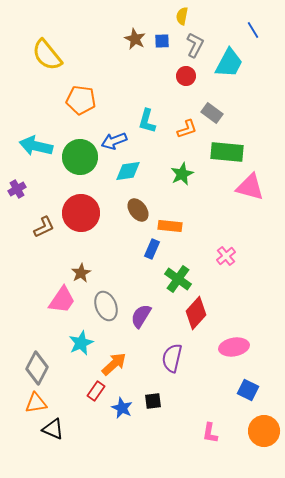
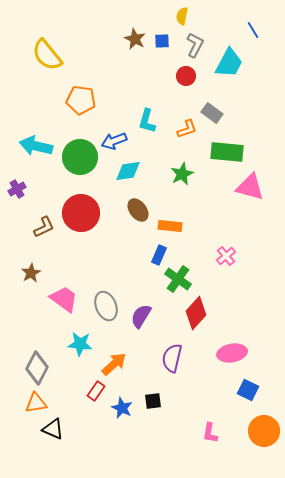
blue rectangle at (152, 249): moved 7 px right, 6 px down
brown star at (81, 273): moved 50 px left
pink trapezoid at (62, 300): moved 2 px right, 1 px up; rotated 88 degrees counterclockwise
cyan star at (81, 343): moved 1 px left, 1 px down; rotated 30 degrees clockwise
pink ellipse at (234, 347): moved 2 px left, 6 px down
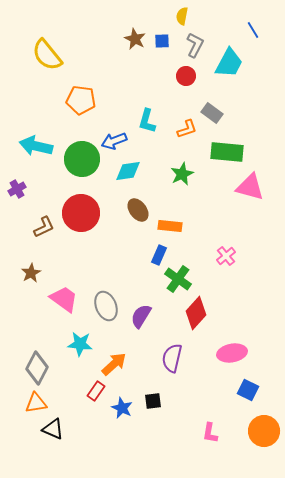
green circle at (80, 157): moved 2 px right, 2 px down
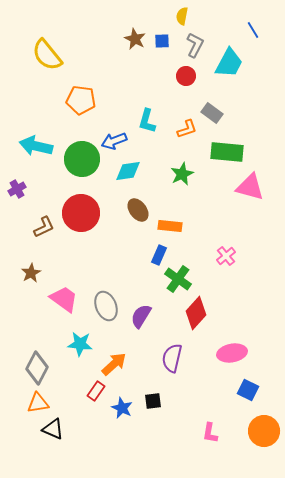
orange triangle at (36, 403): moved 2 px right
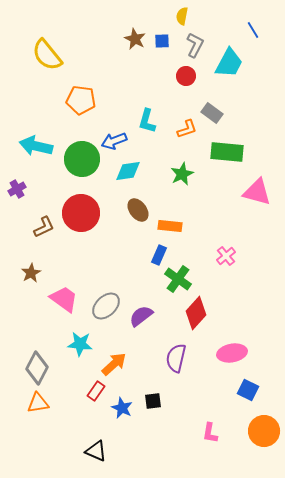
pink triangle at (250, 187): moved 7 px right, 5 px down
gray ellipse at (106, 306): rotated 68 degrees clockwise
purple semicircle at (141, 316): rotated 20 degrees clockwise
purple semicircle at (172, 358): moved 4 px right
black triangle at (53, 429): moved 43 px right, 22 px down
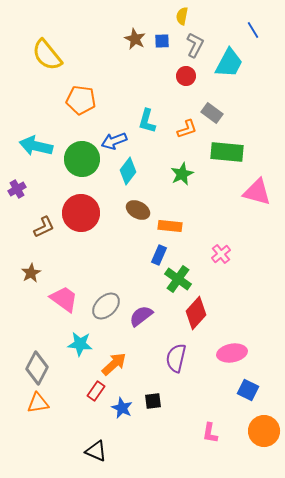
cyan diamond at (128, 171): rotated 44 degrees counterclockwise
brown ellipse at (138, 210): rotated 25 degrees counterclockwise
pink cross at (226, 256): moved 5 px left, 2 px up
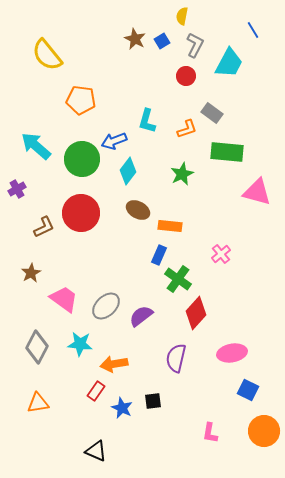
blue square at (162, 41): rotated 28 degrees counterclockwise
cyan arrow at (36, 146): rotated 28 degrees clockwise
orange arrow at (114, 364): rotated 148 degrees counterclockwise
gray diamond at (37, 368): moved 21 px up
